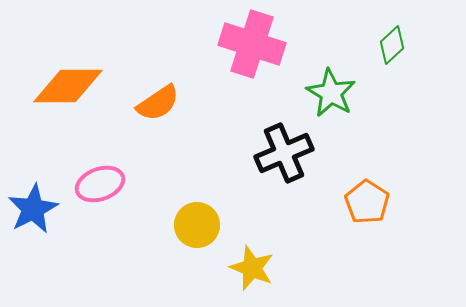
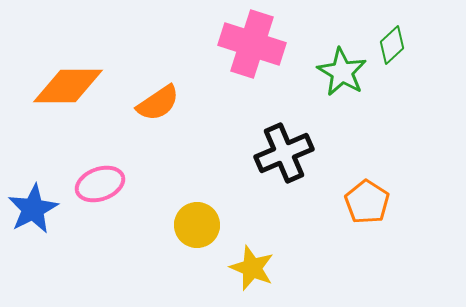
green star: moved 11 px right, 21 px up
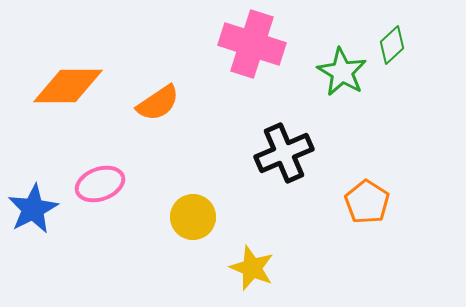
yellow circle: moved 4 px left, 8 px up
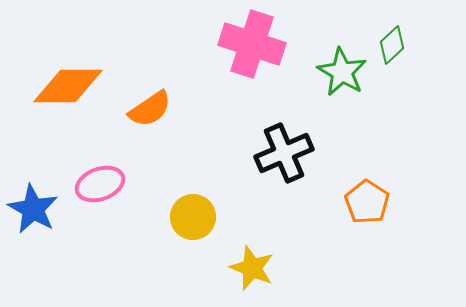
orange semicircle: moved 8 px left, 6 px down
blue star: rotated 15 degrees counterclockwise
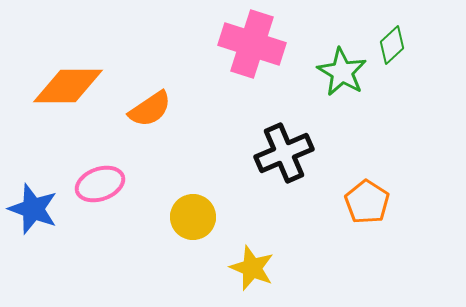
blue star: rotated 9 degrees counterclockwise
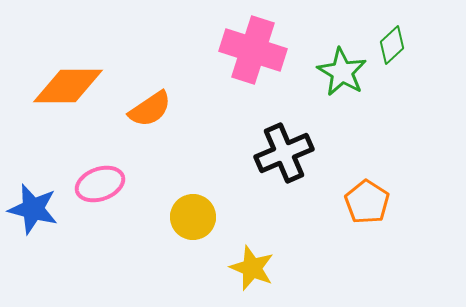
pink cross: moved 1 px right, 6 px down
blue star: rotated 6 degrees counterclockwise
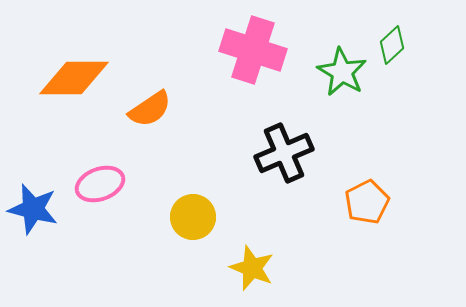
orange diamond: moved 6 px right, 8 px up
orange pentagon: rotated 12 degrees clockwise
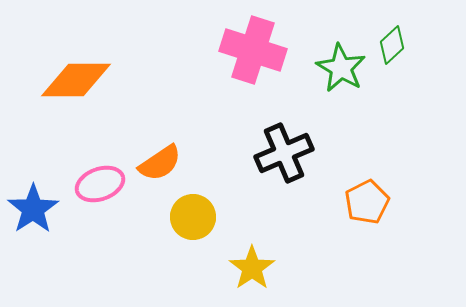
green star: moved 1 px left, 4 px up
orange diamond: moved 2 px right, 2 px down
orange semicircle: moved 10 px right, 54 px down
blue star: rotated 24 degrees clockwise
yellow star: rotated 15 degrees clockwise
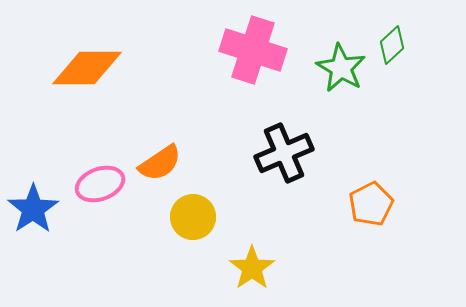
orange diamond: moved 11 px right, 12 px up
orange pentagon: moved 4 px right, 2 px down
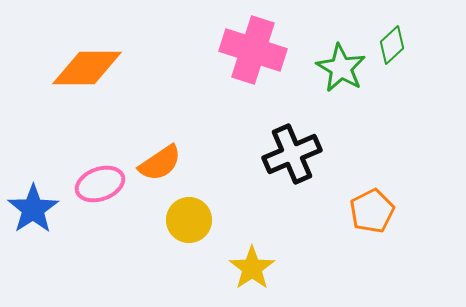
black cross: moved 8 px right, 1 px down
orange pentagon: moved 1 px right, 7 px down
yellow circle: moved 4 px left, 3 px down
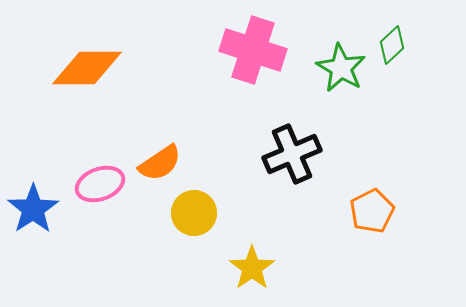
yellow circle: moved 5 px right, 7 px up
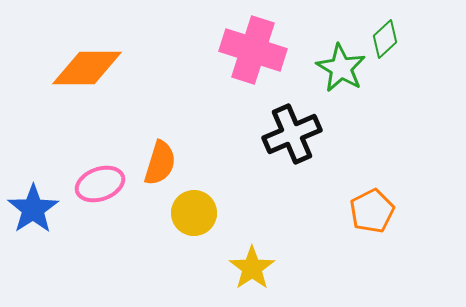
green diamond: moved 7 px left, 6 px up
black cross: moved 20 px up
orange semicircle: rotated 39 degrees counterclockwise
